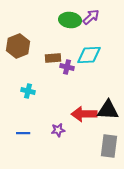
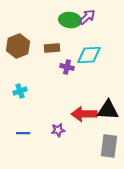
purple arrow: moved 4 px left
brown rectangle: moved 1 px left, 10 px up
cyan cross: moved 8 px left; rotated 32 degrees counterclockwise
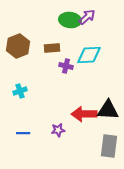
purple cross: moved 1 px left, 1 px up
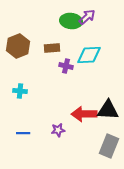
green ellipse: moved 1 px right, 1 px down
cyan cross: rotated 24 degrees clockwise
gray rectangle: rotated 15 degrees clockwise
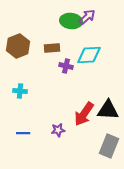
red arrow: rotated 55 degrees counterclockwise
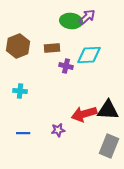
red arrow: rotated 40 degrees clockwise
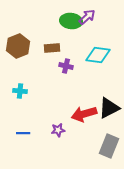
cyan diamond: moved 9 px right; rotated 10 degrees clockwise
black triangle: moved 1 px right, 2 px up; rotated 30 degrees counterclockwise
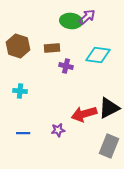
brown hexagon: rotated 20 degrees counterclockwise
